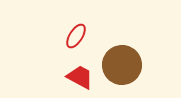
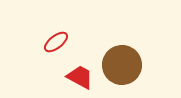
red ellipse: moved 20 px left, 6 px down; rotated 20 degrees clockwise
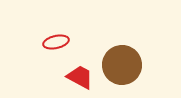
red ellipse: rotated 25 degrees clockwise
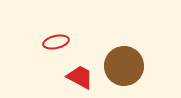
brown circle: moved 2 px right, 1 px down
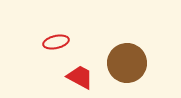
brown circle: moved 3 px right, 3 px up
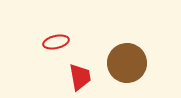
red trapezoid: rotated 52 degrees clockwise
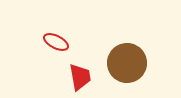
red ellipse: rotated 40 degrees clockwise
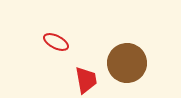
red trapezoid: moved 6 px right, 3 px down
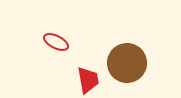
red trapezoid: moved 2 px right
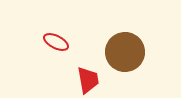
brown circle: moved 2 px left, 11 px up
